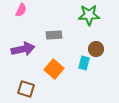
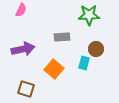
gray rectangle: moved 8 px right, 2 px down
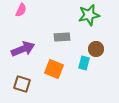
green star: rotated 10 degrees counterclockwise
purple arrow: rotated 10 degrees counterclockwise
orange square: rotated 18 degrees counterclockwise
brown square: moved 4 px left, 5 px up
